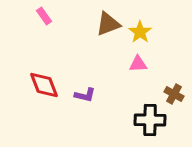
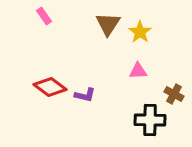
brown triangle: rotated 36 degrees counterclockwise
pink triangle: moved 7 px down
red diamond: moved 6 px right, 2 px down; rotated 32 degrees counterclockwise
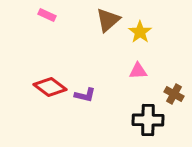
pink rectangle: moved 3 px right, 1 px up; rotated 30 degrees counterclockwise
brown triangle: moved 4 px up; rotated 16 degrees clockwise
black cross: moved 2 px left
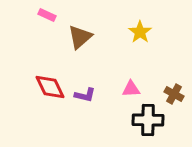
brown triangle: moved 28 px left, 17 px down
pink triangle: moved 7 px left, 18 px down
red diamond: rotated 28 degrees clockwise
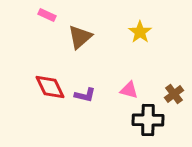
pink triangle: moved 2 px left, 1 px down; rotated 18 degrees clockwise
brown cross: rotated 24 degrees clockwise
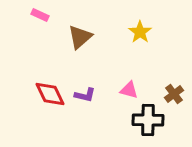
pink rectangle: moved 7 px left
red diamond: moved 7 px down
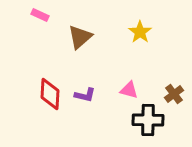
red diamond: rotated 28 degrees clockwise
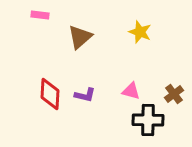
pink rectangle: rotated 18 degrees counterclockwise
yellow star: rotated 15 degrees counterclockwise
pink triangle: moved 2 px right, 1 px down
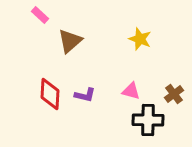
pink rectangle: rotated 36 degrees clockwise
yellow star: moved 7 px down
brown triangle: moved 10 px left, 4 px down
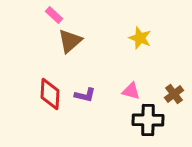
pink rectangle: moved 14 px right
yellow star: moved 1 px up
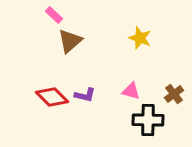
red diamond: moved 2 px right, 3 px down; rotated 48 degrees counterclockwise
